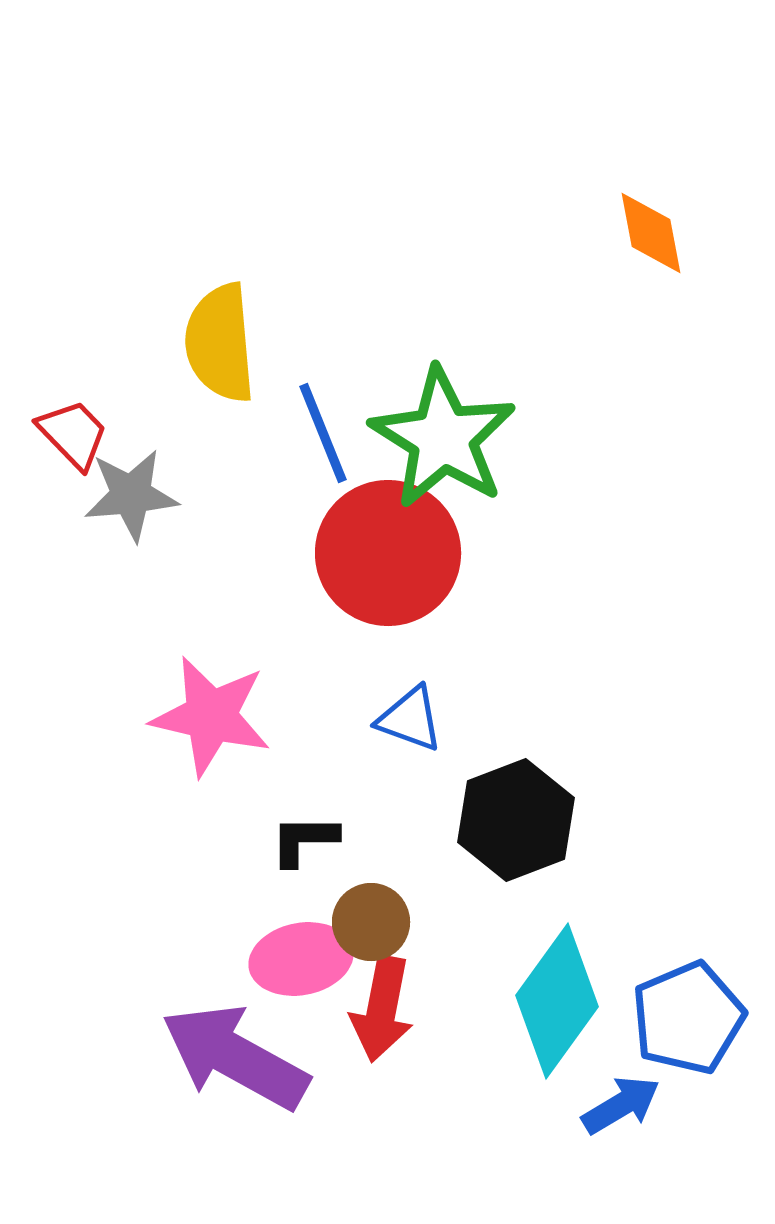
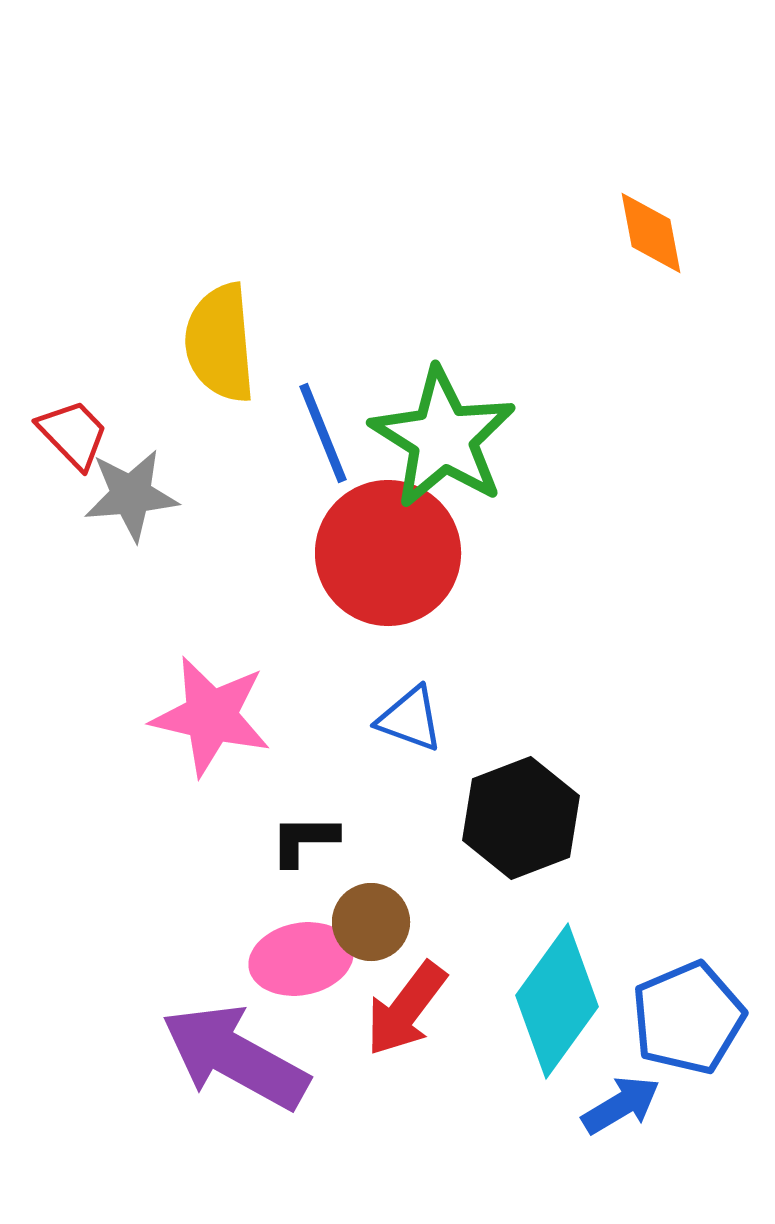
black hexagon: moved 5 px right, 2 px up
red arrow: moved 24 px right; rotated 26 degrees clockwise
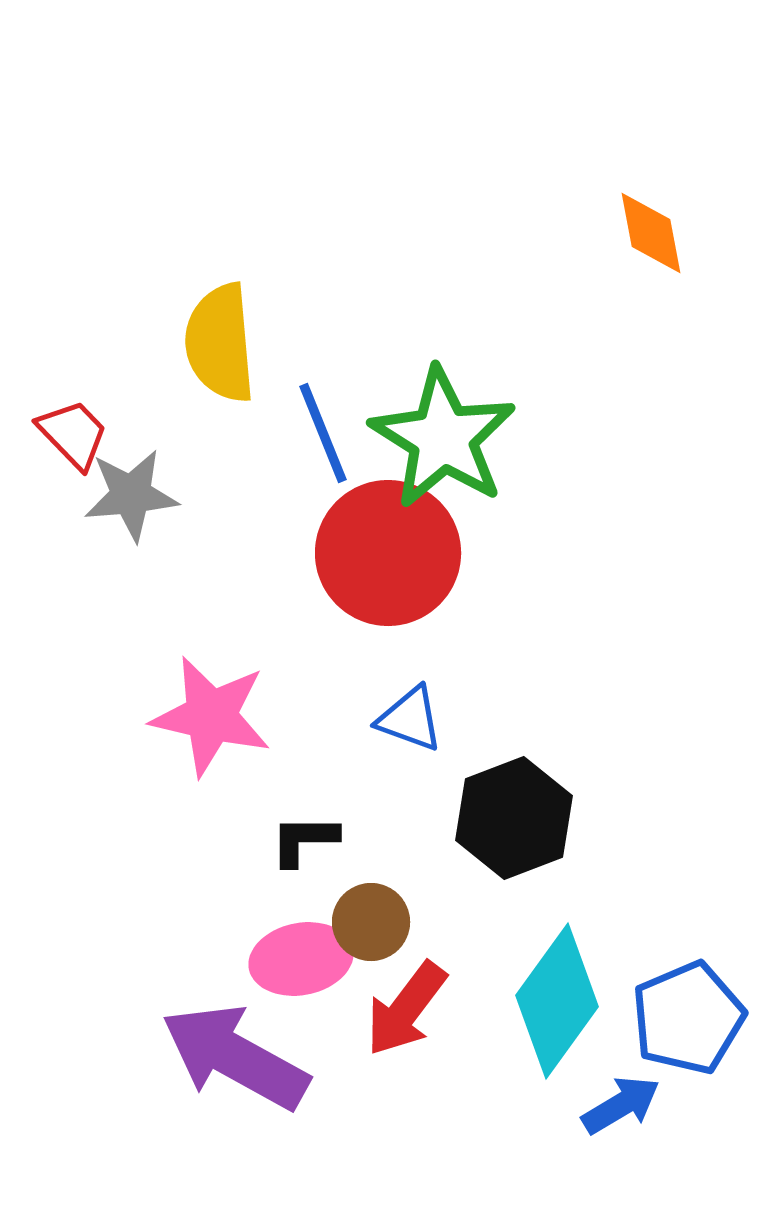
black hexagon: moved 7 px left
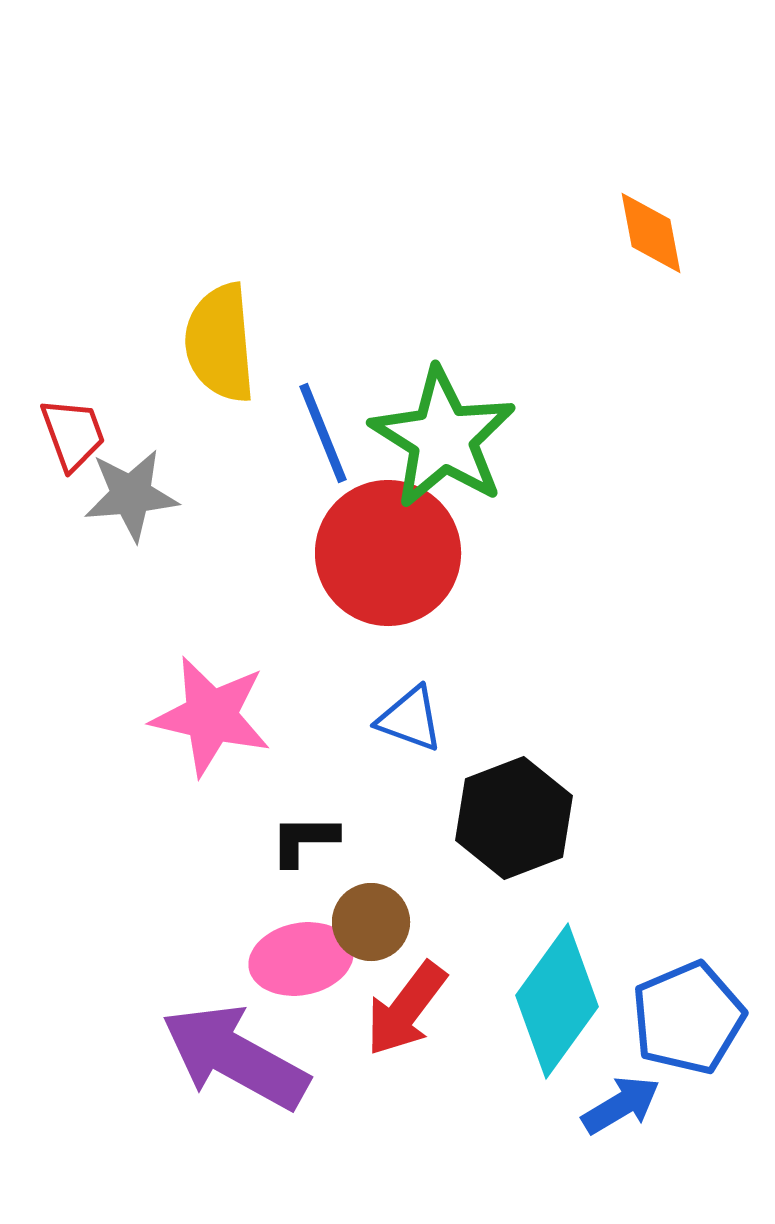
red trapezoid: rotated 24 degrees clockwise
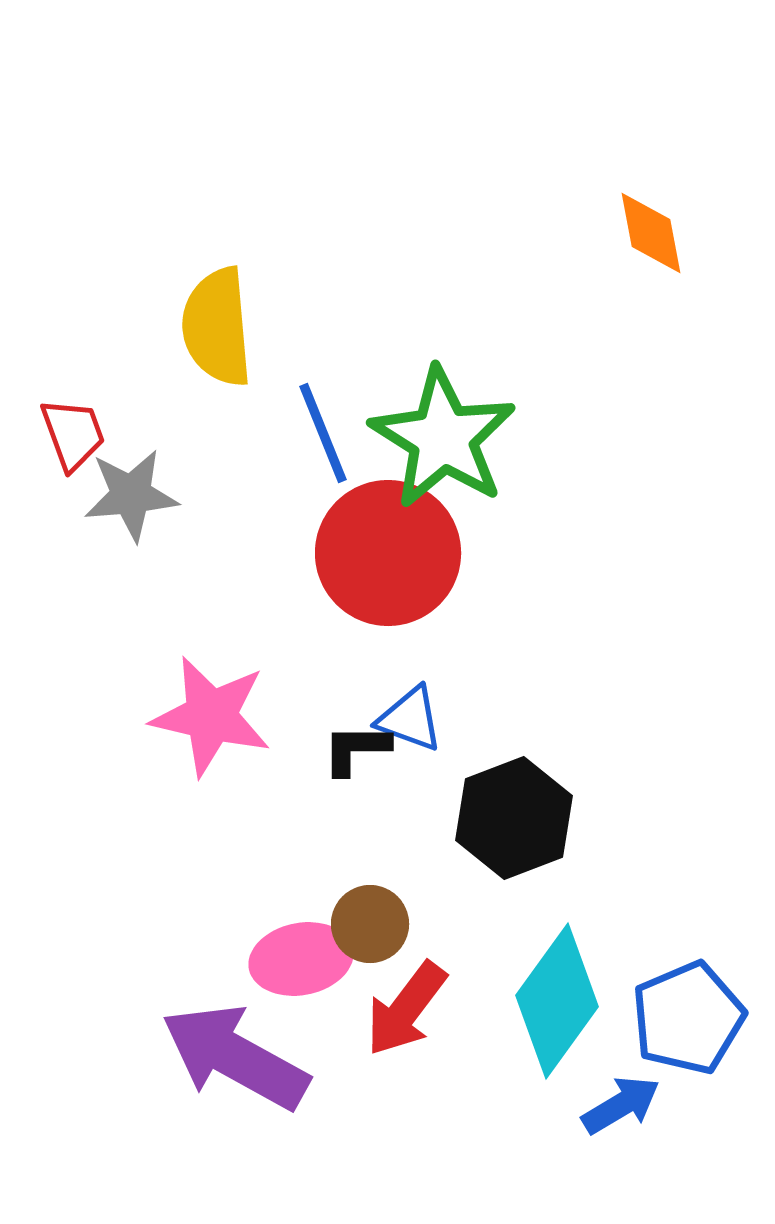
yellow semicircle: moved 3 px left, 16 px up
black L-shape: moved 52 px right, 91 px up
brown circle: moved 1 px left, 2 px down
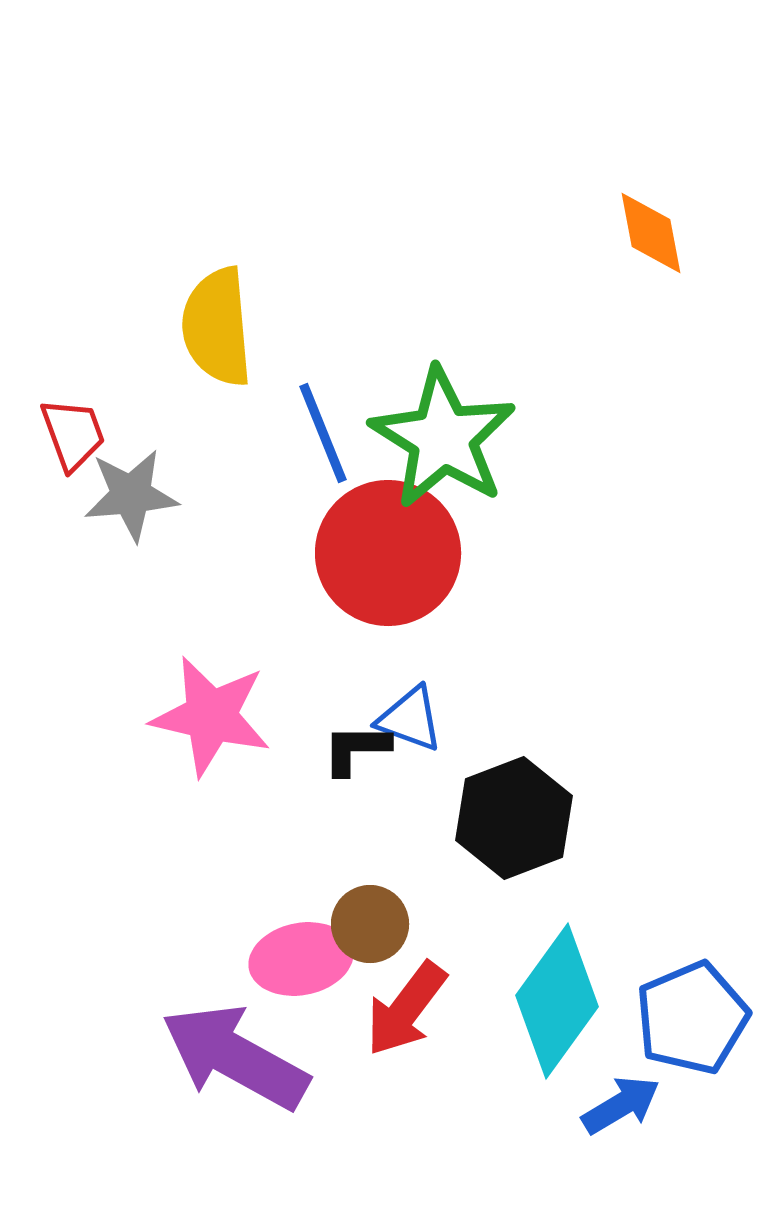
blue pentagon: moved 4 px right
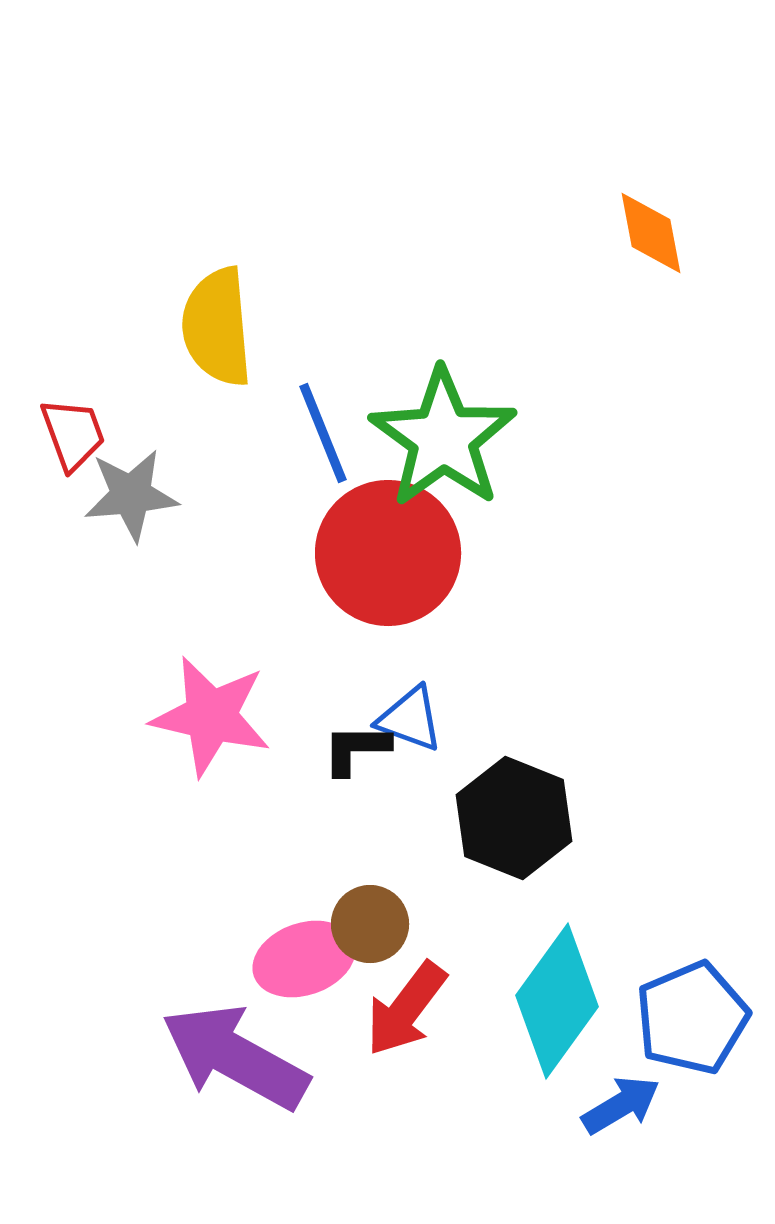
green star: rotated 4 degrees clockwise
black hexagon: rotated 17 degrees counterclockwise
pink ellipse: moved 3 px right; rotated 8 degrees counterclockwise
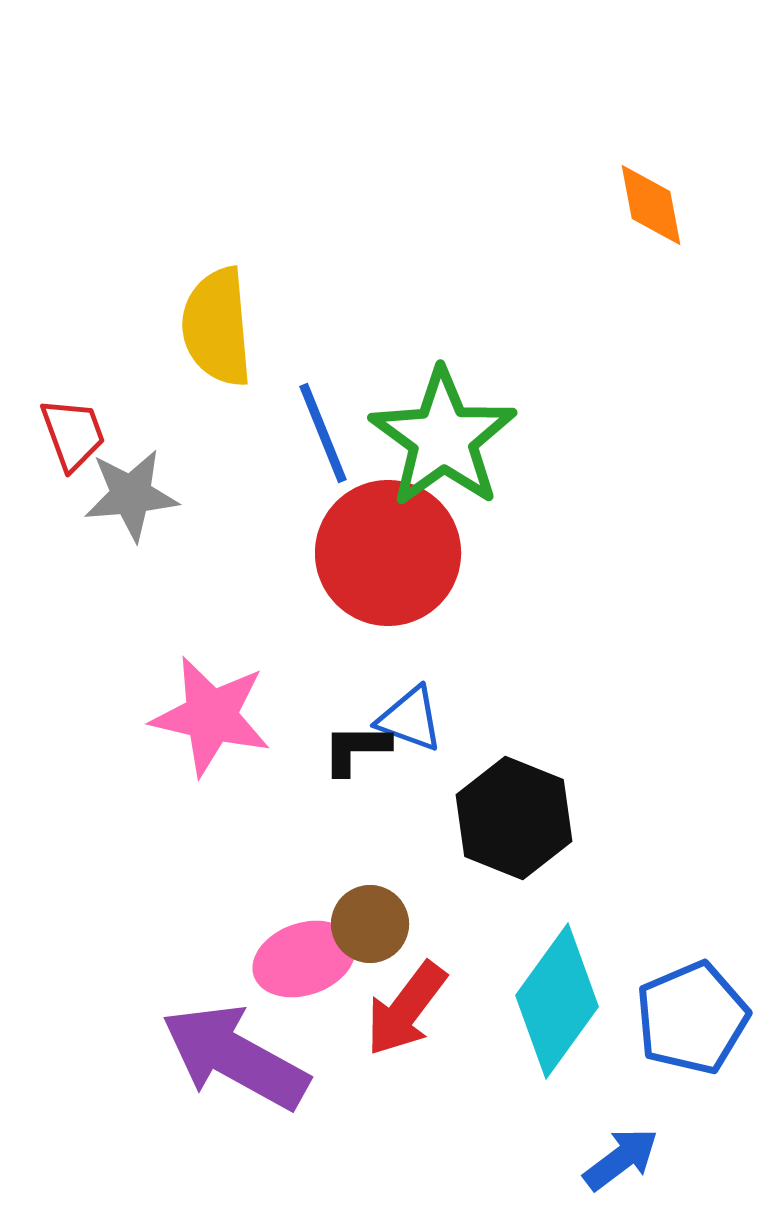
orange diamond: moved 28 px up
blue arrow: moved 54 px down; rotated 6 degrees counterclockwise
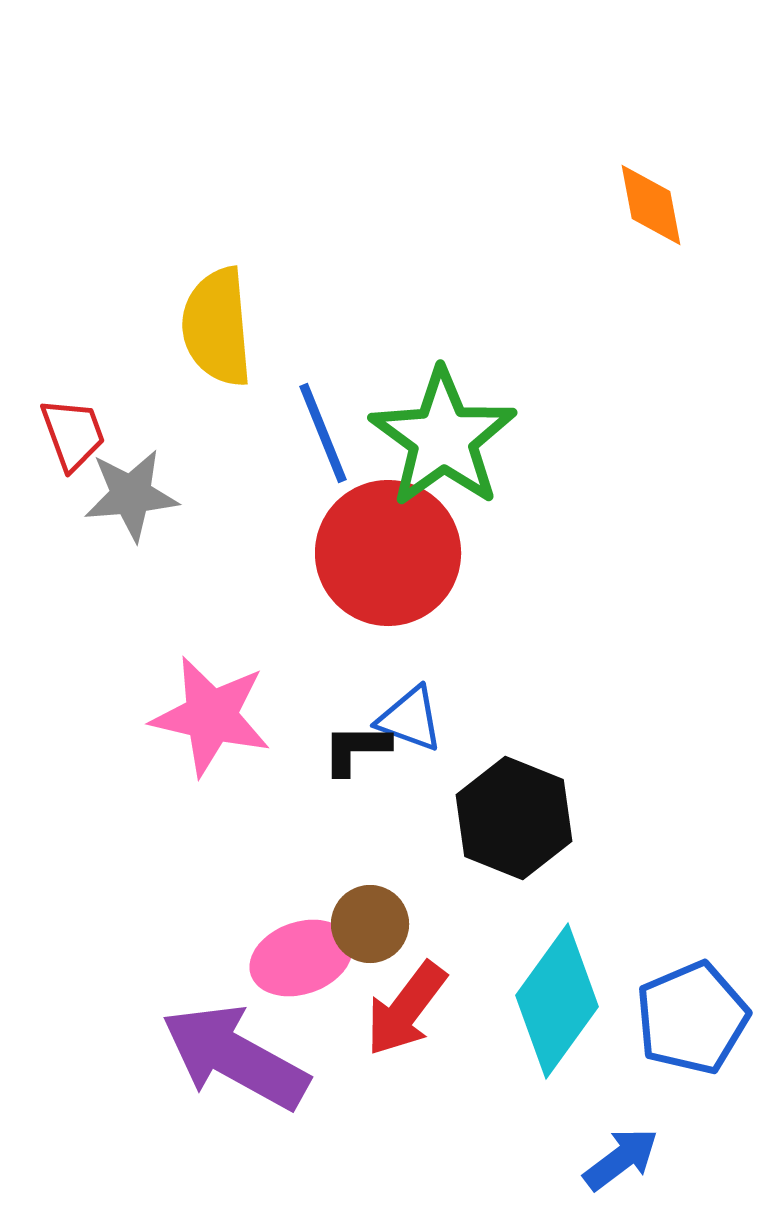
pink ellipse: moved 3 px left, 1 px up
